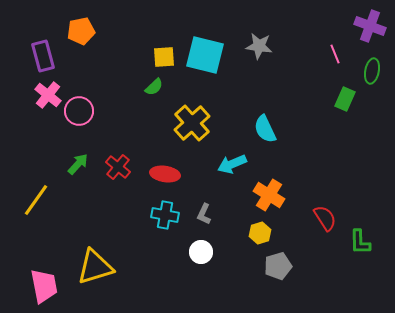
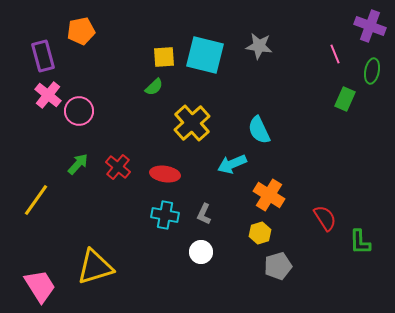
cyan semicircle: moved 6 px left, 1 px down
pink trapezoid: moved 4 px left; rotated 21 degrees counterclockwise
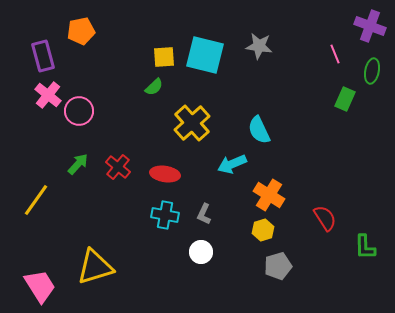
yellow hexagon: moved 3 px right, 3 px up
green L-shape: moved 5 px right, 5 px down
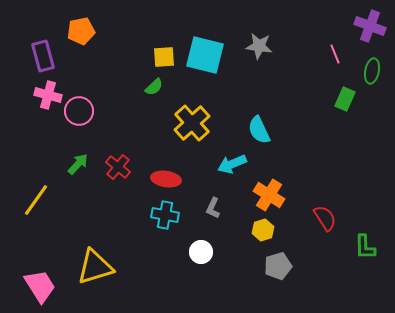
pink cross: rotated 24 degrees counterclockwise
red ellipse: moved 1 px right, 5 px down
gray L-shape: moved 9 px right, 6 px up
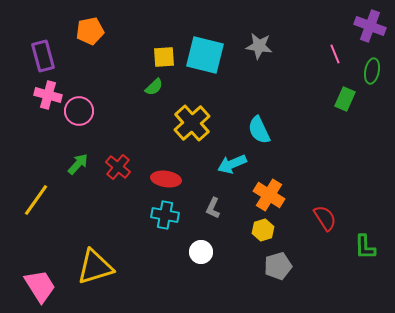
orange pentagon: moved 9 px right
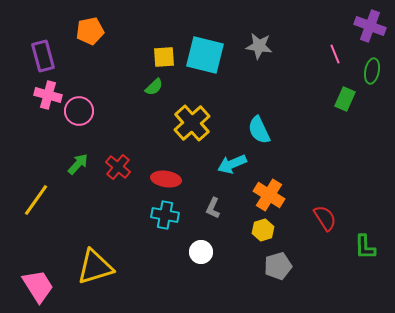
pink trapezoid: moved 2 px left
